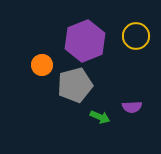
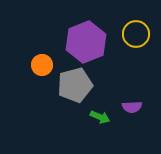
yellow circle: moved 2 px up
purple hexagon: moved 1 px right, 1 px down
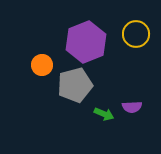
green arrow: moved 4 px right, 3 px up
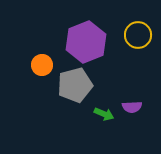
yellow circle: moved 2 px right, 1 px down
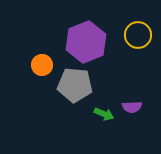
gray pentagon: rotated 20 degrees clockwise
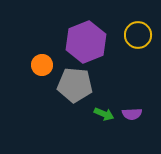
purple semicircle: moved 7 px down
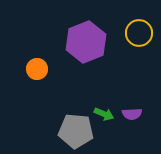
yellow circle: moved 1 px right, 2 px up
orange circle: moved 5 px left, 4 px down
gray pentagon: moved 1 px right, 46 px down
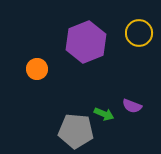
purple semicircle: moved 8 px up; rotated 24 degrees clockwise
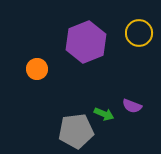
gray pentagon: rotated 12 degrees counterclockwise
